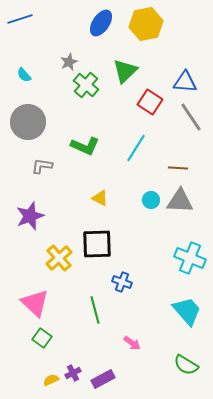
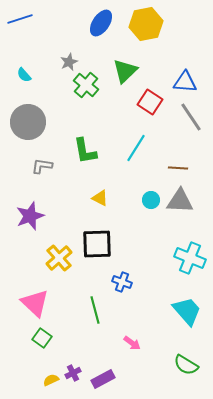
green L-shape: moved 5 px down; rotated 56 degrees clockwise
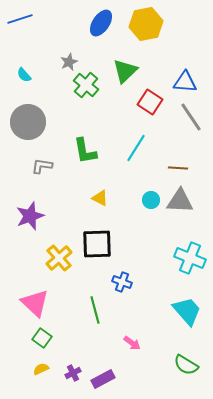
yellow semicircle: moved 10 px left, 11 px up
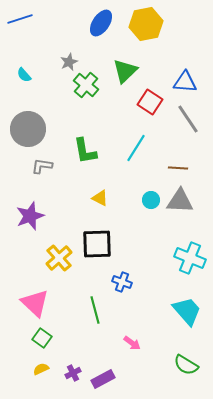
gray line: moved 3 px left, 2 px down
gray circle: moved 7 px down
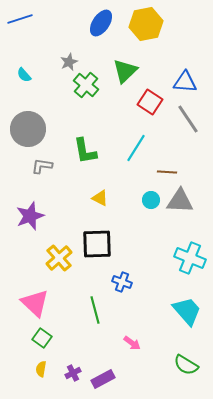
brown line: moved 11 px left, 4 px down
yellow semicircle: rotated 56 degrees counterclockwise
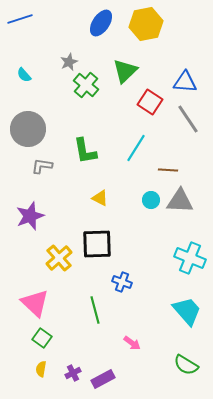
brown line: moved 1 px right, 2 px up
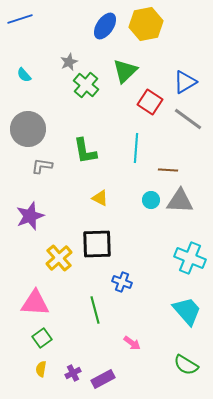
blue ellipse: moved 4 px right, 3 px down
blue triangle: rotated 35 degrees counterclockwise
gray line: rotated 20 degrees counterclockwise
cyan line: rotated 28 degrees counterclockwise
pink triangle: rotated 40 degrees counterclockwise
green square: rotated 18 degrees clockwise
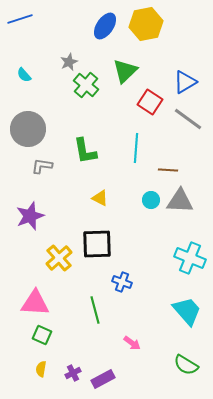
green square: moved 3 px up; rotated 30 degrees counterclockwise
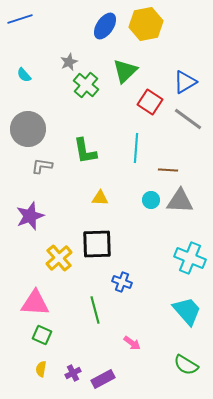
yellow triangle: rotated 24 degrees counterclockwise
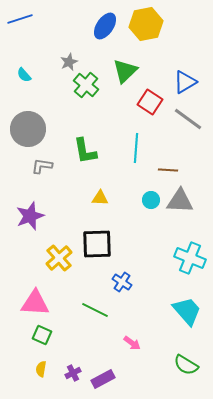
blue cross: rotated 12 degrees clockwise
green line: rotated 48 degrees counterclockwise
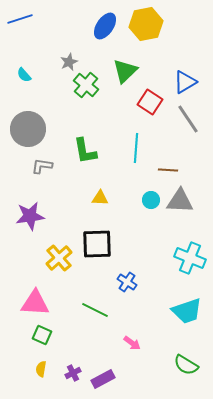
gray line: rotated 20 degrees clockwise
purple star: rotated 12 degrees clockwise
blue cross: moved 5 px right
cyan trapezoid: rotated 112 degrees clockwise
